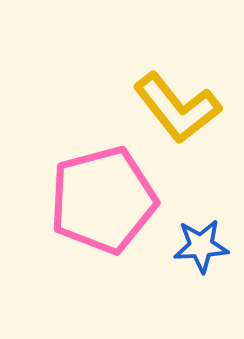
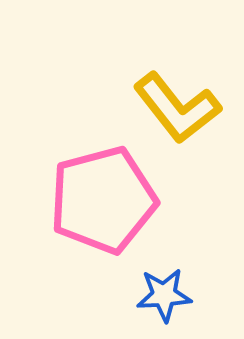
blue star: moved 37 px left, 49 px down
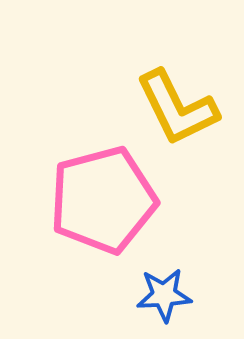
yellow L-shape: rotated 12 degrees clockwise
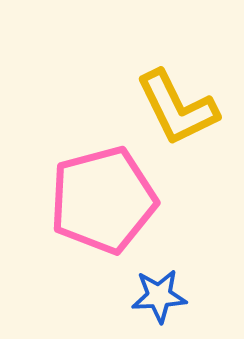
blue star: moved 5 px left, 1 px down
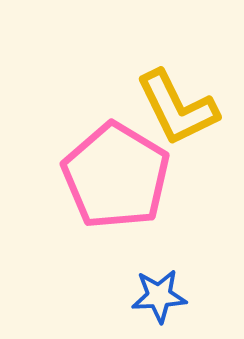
pink pentagon: moved 13 px right, 24 px up; rotated 26 degrees counterclockwise
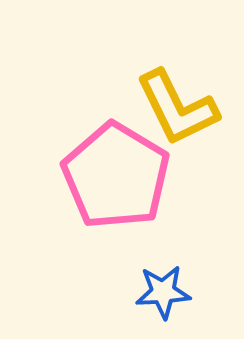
blue star: moved 4 px right, 4 px up
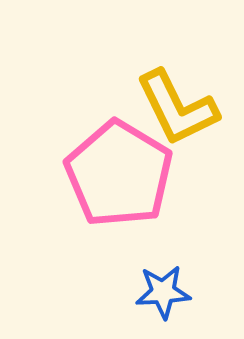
pink pentagon: moved 3 px right, 2 px up
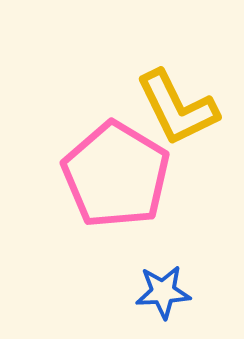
pink pentagon: moved 3 px left, 1 px down
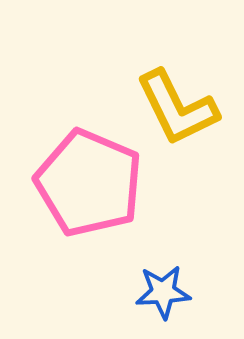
pink pentagon: moved 27 px left, 8 px down; rotated 8 degrees counterclockwise
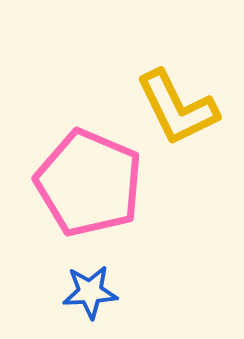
blue star: moved 73 px left
